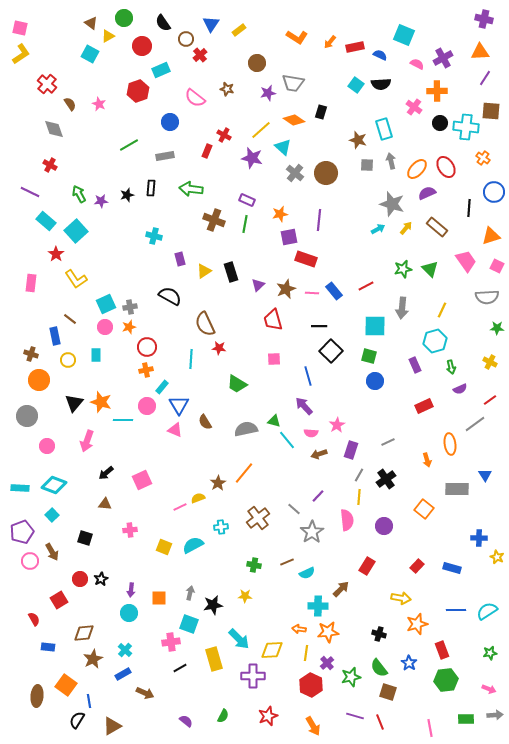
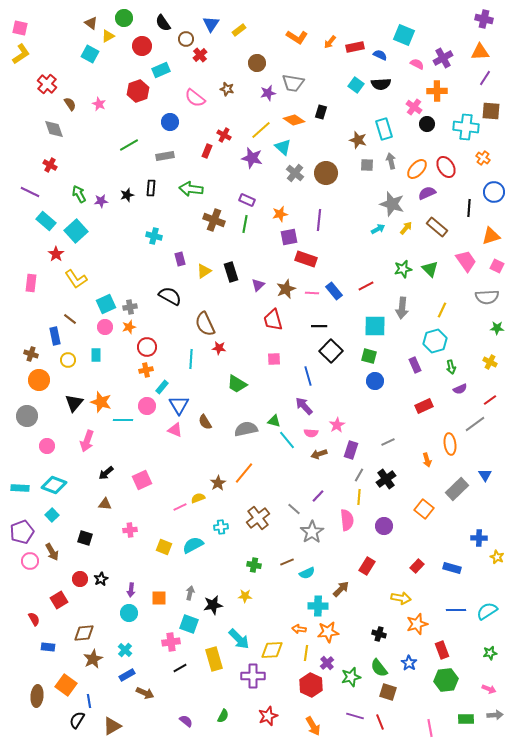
black circle at (440, 123): moved 13 px left, 1 px down
gray rectangle at (457, 489): rotated 45 degrees counterclockwise
blue rectangle at (123, 674): moved 4 px right, 1 px down
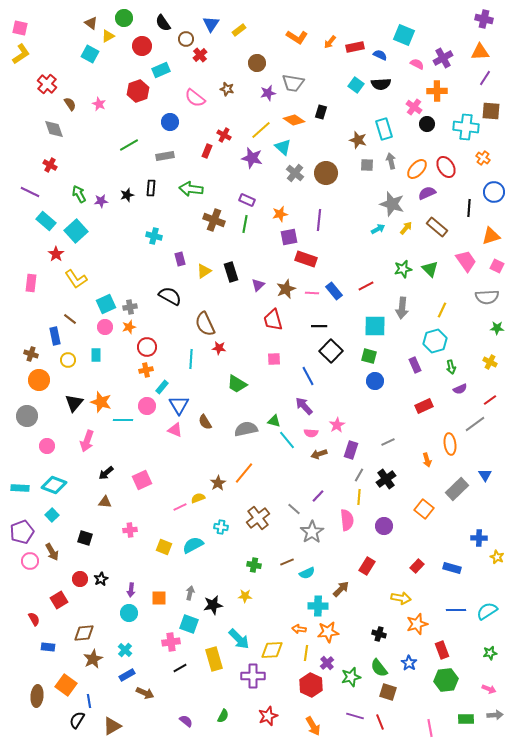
blue line at (308, 376): rotated 12 degrees counterclockwise
brown triangle at (105, 504): moved 2 px up
cyan cross at (221, 527): rotated 16 degrees clockwise
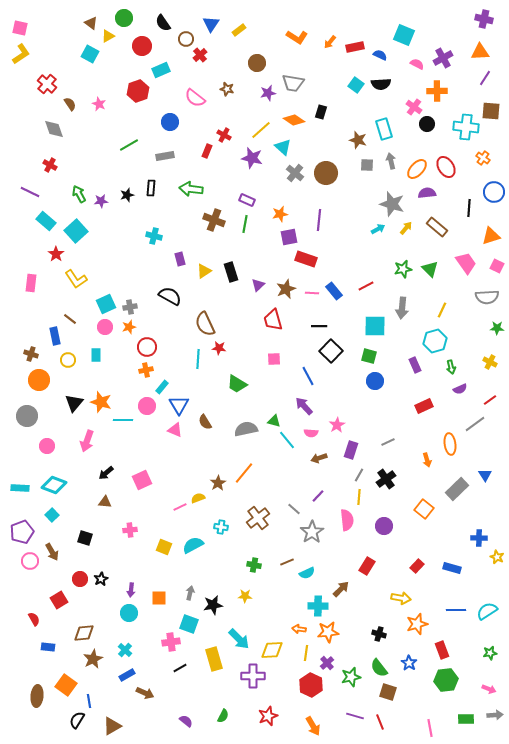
purple semicircle at (427, 193): rotated 18 degrees clockwise
pink trapezoid at (466, 261): moved 2 px down
cyan line at (191, 359): moved 7 px right
brown arrow at (319, 454): moved 4 px down
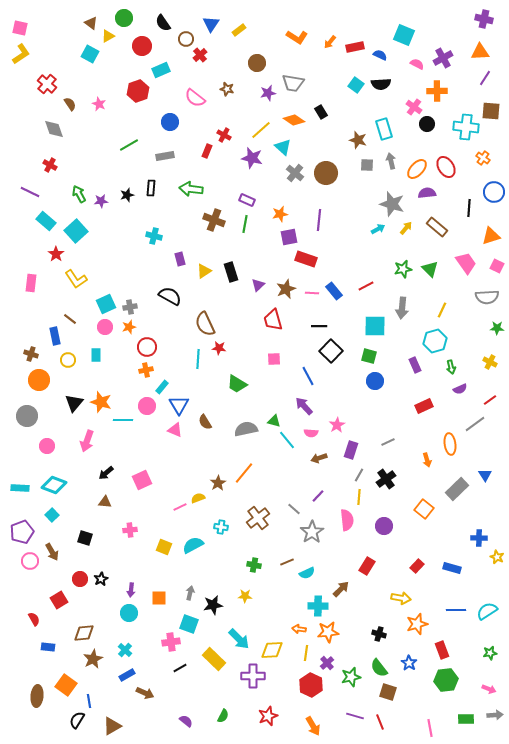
black rectangle at (321, 112): rotated 48 degrees counterclockwise
yellow rectangle at (214, 659): rotated 30 degrees counterclockwise
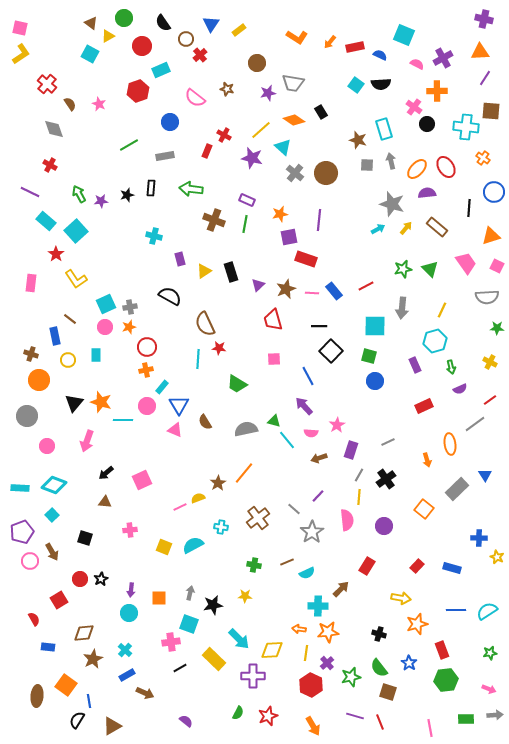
green semicircle at (223, 716): moved 15 px right, 3 px up
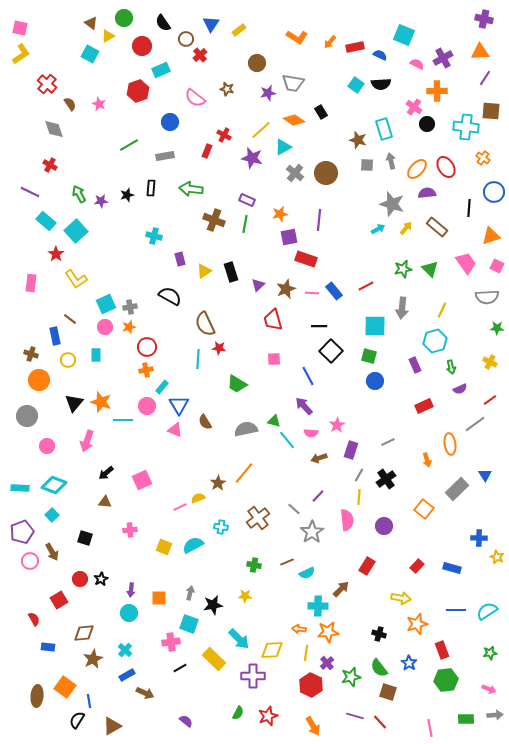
cyan triangle at (283, 147): rotated 48 degrees clockwise
orange square at (66, 685): moved 1 px left, 2 px down
red line at (380, 722): rotated 21 degrees counterclockwise
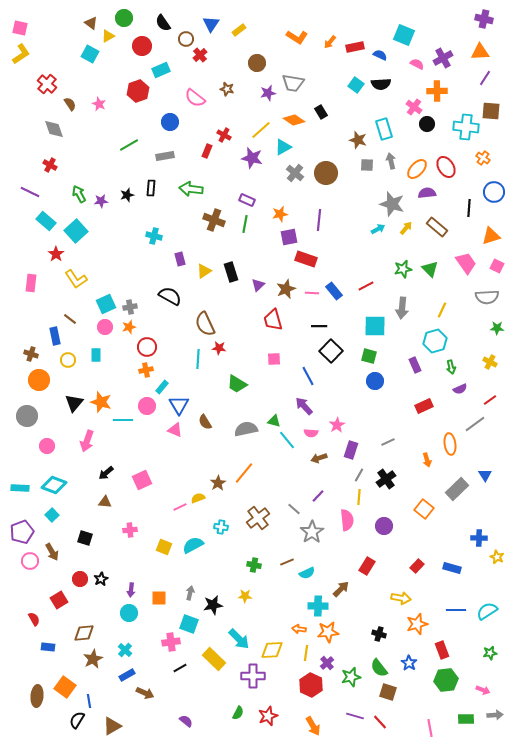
pink arrow at (489, 689): moved 6 px left, 1 px down
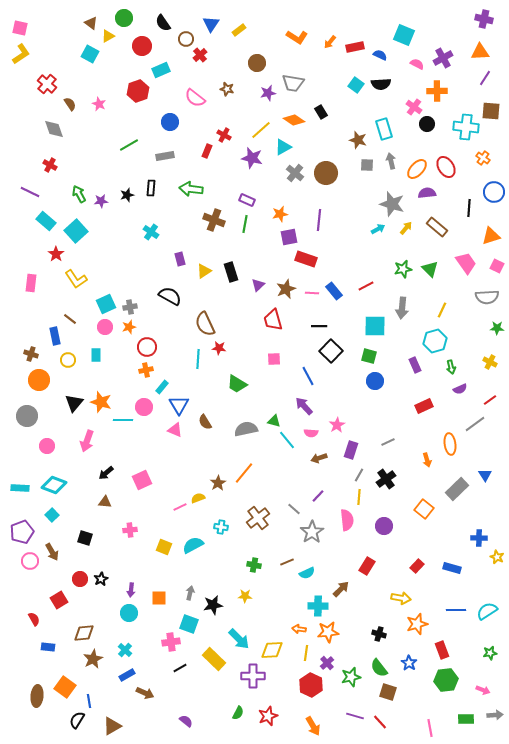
cyan cross at (154, 236): moved 3 px left, 4 px up; rotated 21 degrees clockwise
pink circle at (147, 406): moved 3 px left, 1 px down
